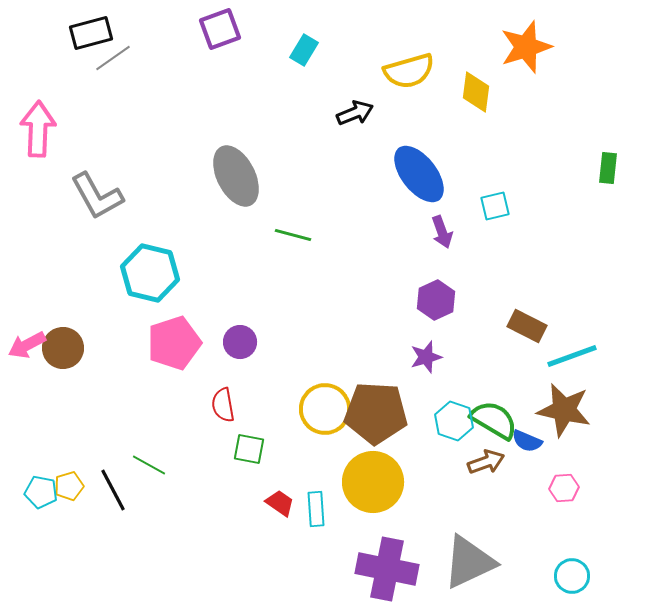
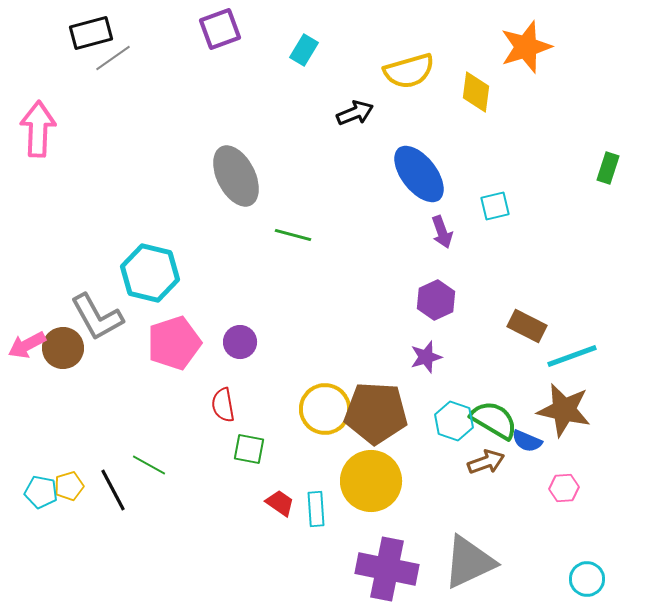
green rectangle at (608, 168): rotated 12 degrees clockwise
gray L-shape at (97, 196): moved 121 px down
yellow circle at (373, 482): moved 2 px left, 1 px up
cyan circle at (572, 576): moved 15 px right, 3 px down
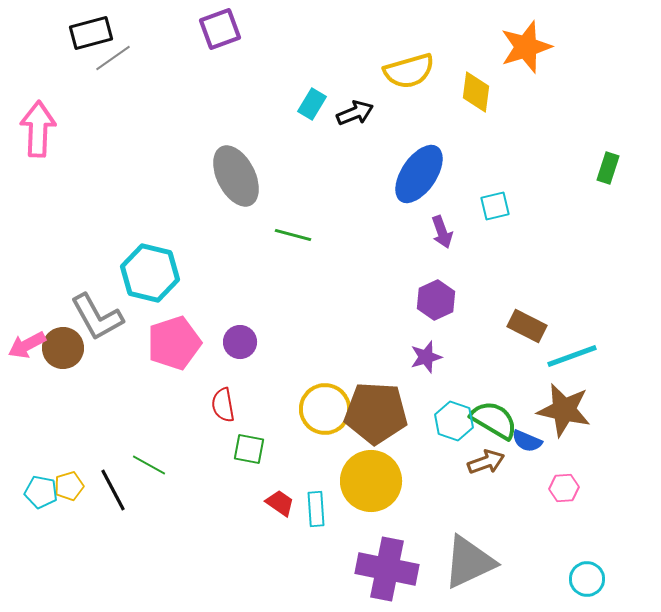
cyan rectangle at (304, 50): moved 8 px right, 54 px down
blue ellipse at (419, 174): rotated 72 degrees clockwise
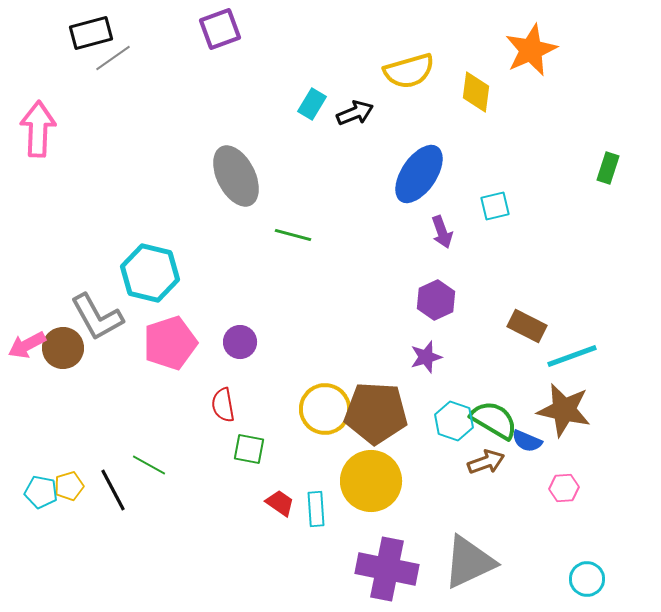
orange star at (526, 47): moved 5 px right, 3 px down; rotated 6 degrees counterclockwise
pink pentagon at (174, 343): moved 4 px left
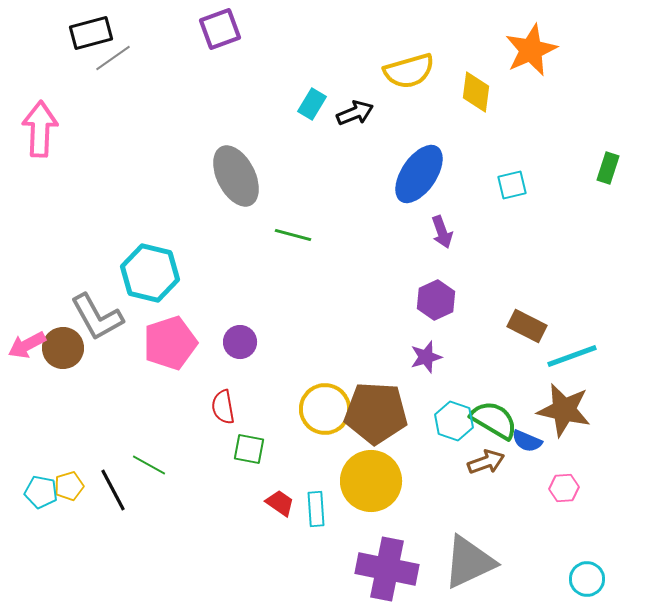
pink arrow at (38, 129): moved 2 px right
cyan square at (495, 206): moved 17 px right, 21 px up
red semicircle at (223, 405): moved 2 px down
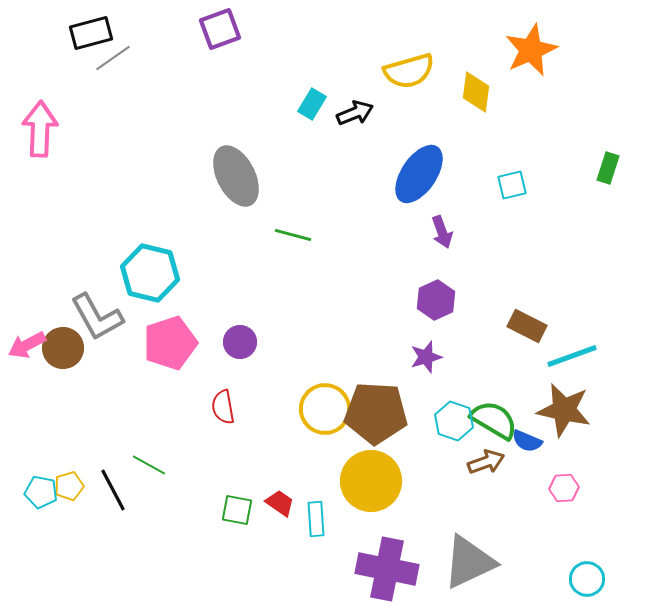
green square at (249, 449): moved 12 px left, 61 px down
cyan rectangle at (316, 509): moved 10 px down
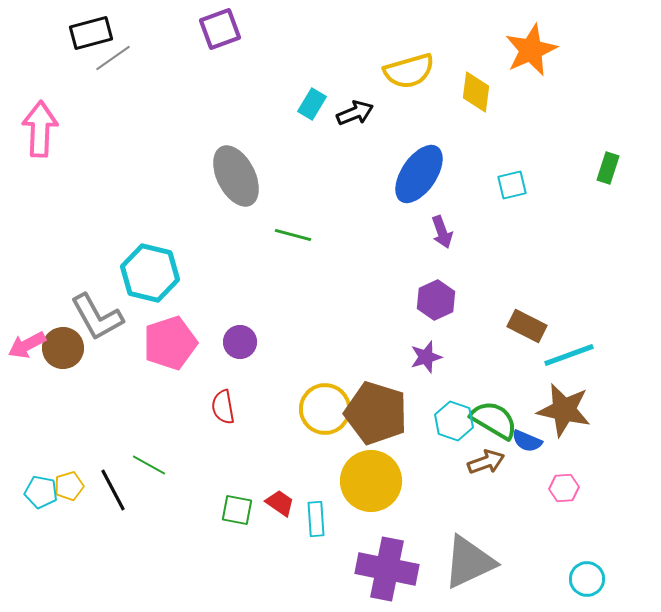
cyan line at (572, 356): moved 3 px left, 1 px up
brown pentagon at (376, 413): rotated 14 degrees clockwise
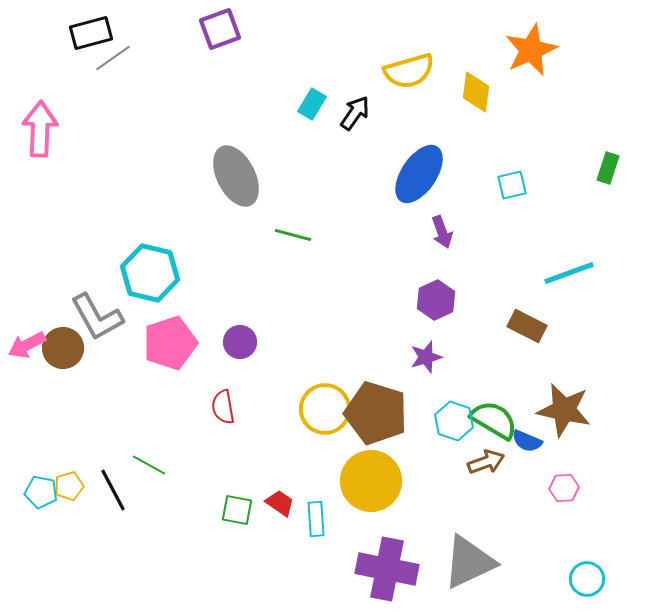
black arrow at (355, 113): rotated 33 degrees counterclockwise
cyan line at (569, 355): moved 82 px up
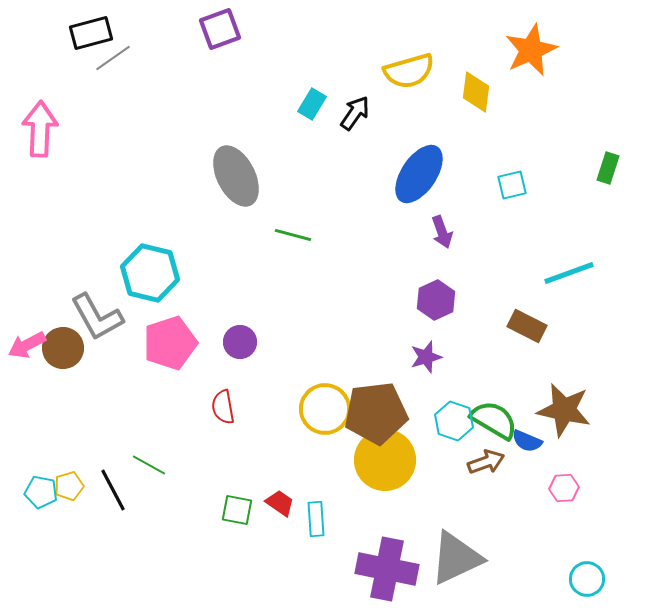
brown pentagon at (376, 413): rotated 24 degrees counterclockwise
yellow circle at (371, 481): moved 14 px right, 21 px up
gray triangle at (469, 562): moved 13 px left, 4 px up
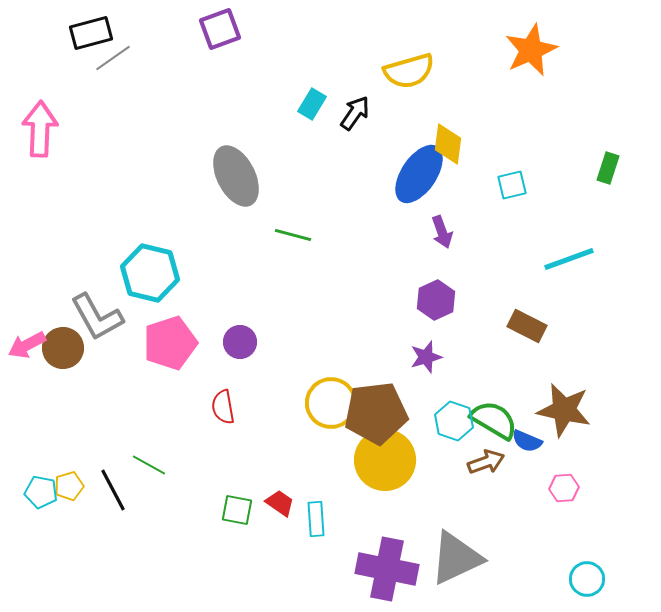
yellow diamond at (476, 92): moved 28 px left, 52 px down
cyan line at (569, 273): moved 14 px up
yellow circle at (325, 409): moved 6 px right, 6 px up
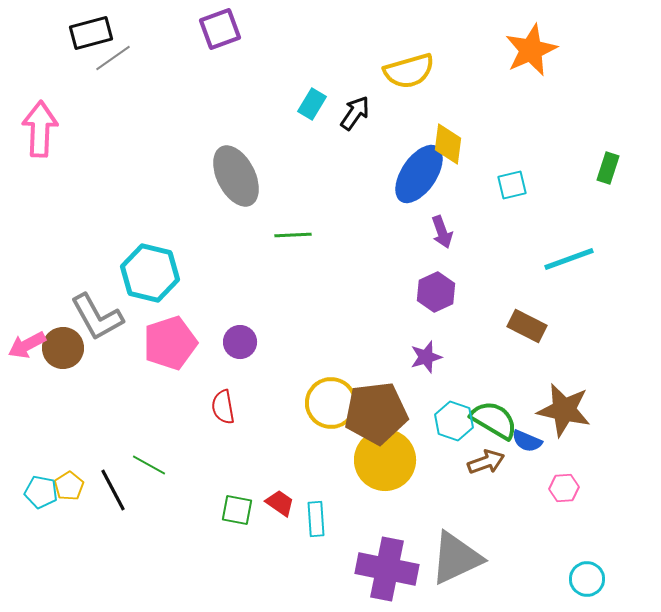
green line at (293, 235): rotated 18 degrees counterclockwise
purple hexagon at (436, 300): moved 8 px up
yellow pentagon at (69, 486): rotated 16 degrees counterclockwise
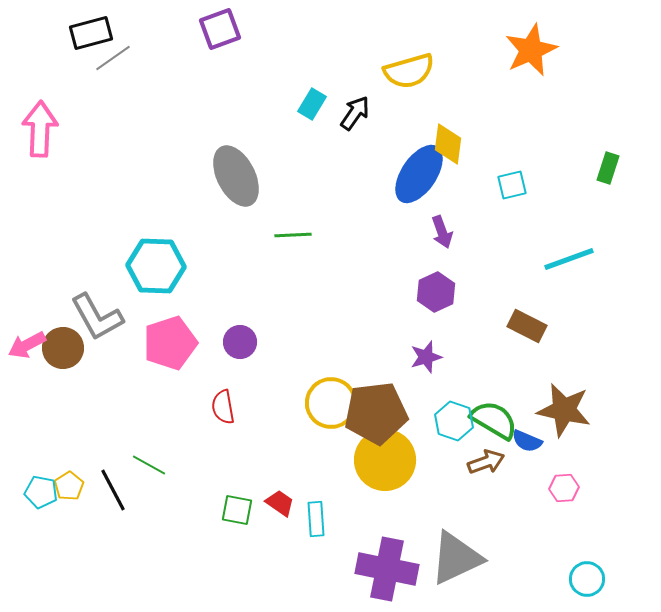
cyan hexagon at (150, 273): moved 6 px right, 7 px up; rotated 12 degrees counterclockwise
